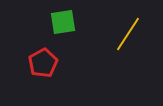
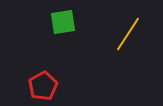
red pentagon: moved 23 px down
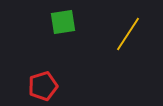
red pentagon: rotated 12 degrees clockwise
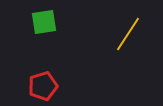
green square: moved 19 px left
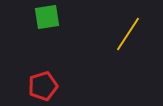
green square: moved 3 px right, 5 px up
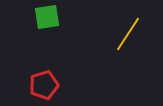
red pentagon: moved 1 px right, 1 px up
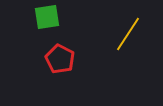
red pentagon: moved 16 px right, 26 px up; rotated 28 degrees counterclockwise
